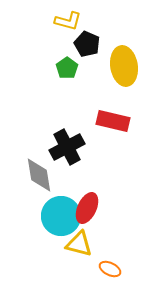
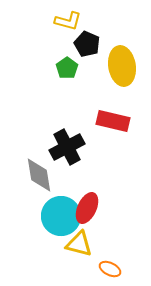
yellow ellipse: moved 2 px left
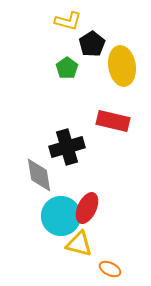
black pentagon: moved 5 px right; rotated 15 degrees clockwise
black cross: rotated 12 degrees clockwise
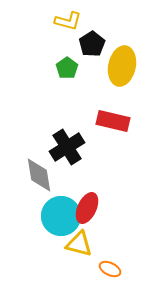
yellow ellipse: rotated 21 degrees clockwise
black cross: rotated 16 degrees counterclockwise
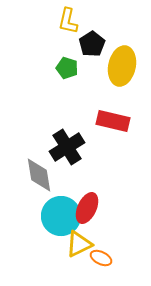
yellow L-shape: rotated 88 degrees clockwise
green pentagon: rotated 20 degrees counterclockwise
yellow triangle: rotated 40 degrees counterclockwise
orange ellipse: moved 9 px left, 11 px up
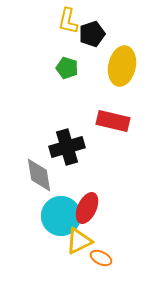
black pentagon: moved 10 px up; rotated 15 degrees clockwise
black cross: rotated 16 degrees clockwise
yellow triangle: moved 3 px up
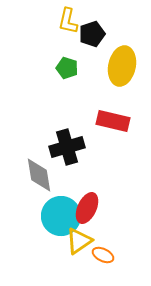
yellow triangle: rotated 8 degrees counterclockwise
orange ellipse: moved 2 px right, 3 px up
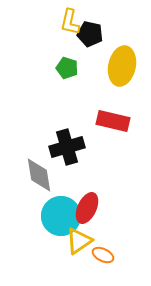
yellow L-shape: moved 2 px right, 1 px down
black pentagon: moved 2 px left; rotated 30 degrees clockwise
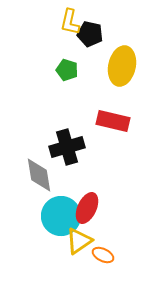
green pentagon: moved 2 px down
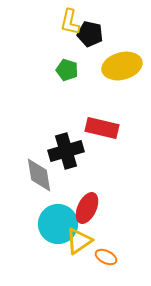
yellow ellipse: rotated 63 degrees clockwise
red rectangle: moved 11 px left, 7 px down
black cross: moved 1 px left, 4 px down
cyan circle: moved 3 px left, 8 px down
orange ellipse: moved 3 px right, 2 px down
